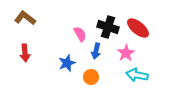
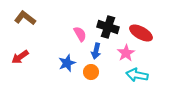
red ellipse: moved 3 px right, 5 px down; rotated 10 degrees counterclockwise
red arrow: moved 5 px left, 4 px down; rotated 60 degrees clockwise
orange circle: moved 5 px up
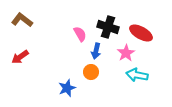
brown L-shape: moved 3 px left, 2 px down
blue star: moved 25 px down
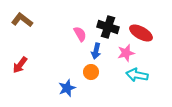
pink star: rotated 18 degrees clockwise
red arrow: moved 8 px down; rotated 18 degrees counterclockwise
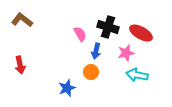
red arrow: rotated 48 degrees counterclockwise
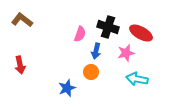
pink semicircle: rotated 49 degrees clockwise
cyan arrow: moved 4 px down
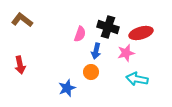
red ellipse: rotated 45 degrees counterclockwise
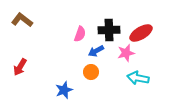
black cross: moved 1 px right, 3 px down; rotated 20 degrees counterclockwise
red ellipse: rotated 15 degrees counterclockwise
blue arrow: rotated 49 degrees clockwise
red arrow: moved 2 px down; rotated 42 degrees clockwise
cyan arrow: moved 1 px right, 1 px up
blue star: moved 3 px left, 2 px down
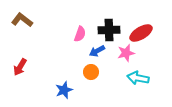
blue arrow: moved 1 px right
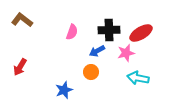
pink semicircle: moved 8 px left, 2 px up
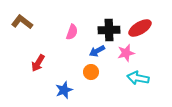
brown L-shape: moved 2 px down
red ellipse: moved 1 px left, 5 px up
red arrow: moved 18 px right, 4 px up
